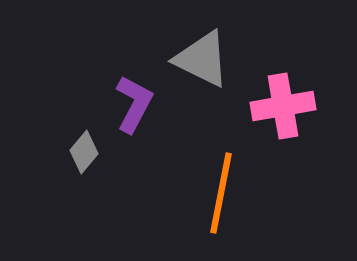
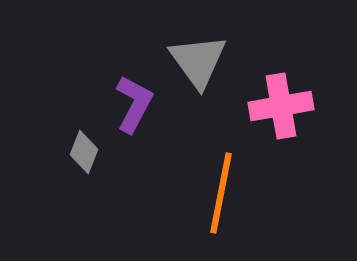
gray triangle: moved 4 px left, 2 px down; rotated 28 degrees clockwise
pink cross: moved 2 px left
gray diamond: rotated 18 degrees counterclockwise
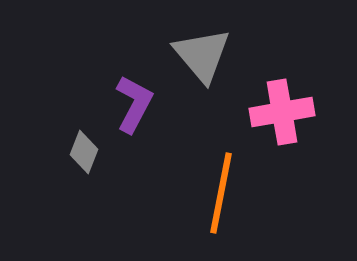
gray triangle: moved 4 px right, 6 px up; rotated 4 degrees counterclockwise
pink cross: moved 1 px right, 6 px down
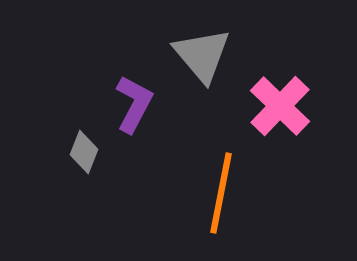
pink cross: moved 2 px left, 6 px up; rotated 36 degrees counterclockwise
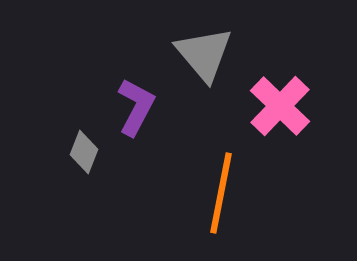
gray triangle: moved 2 px right, 1 px up
purple L-shape: moved 2 px right, 3 px down
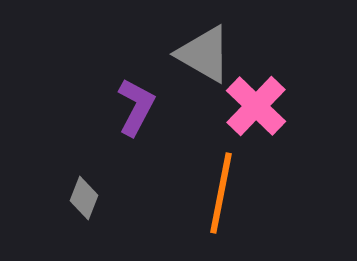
gray triangle: rotated 20 degrees counterclockwise
pink cross: moved 24 px left
gray diamond: moved 46 px down
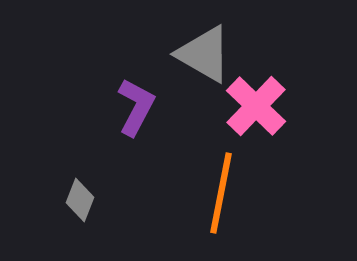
gray diamond: moved 4 px left, 2 px down
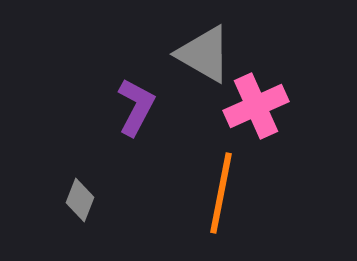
pink cross: rotated 22 degrees clockwise
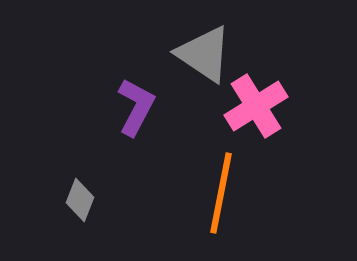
gray triangle: rotated 4 degrees clockwise
pink cross: rotated 8 degrees counterclockwise
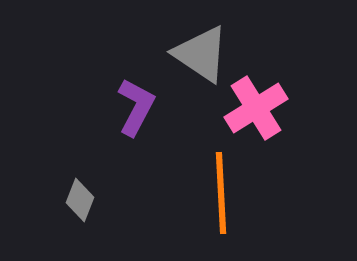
gray triangle: moved 3 px left
pink cross: moved 2 px down
orange line: rotated 14 degrees counterclockwise
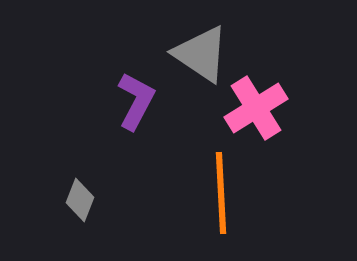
purple L-shape: moved 6 px up
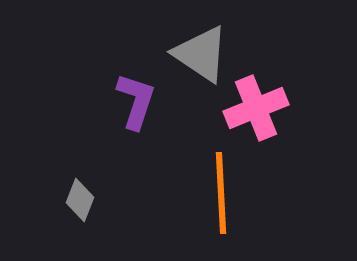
purple L-shape: rotated 10 degrees counterclockwise
pink cross: rotated 10 degrees clockwise
